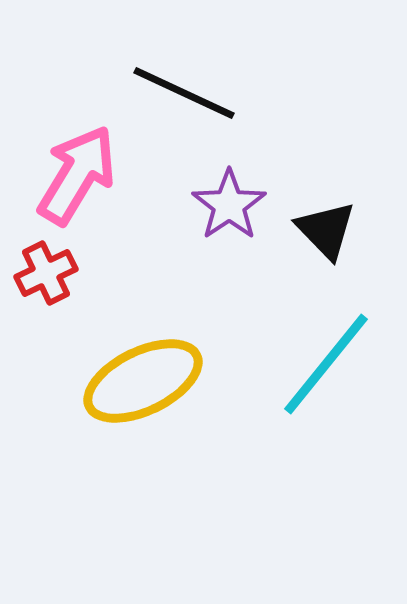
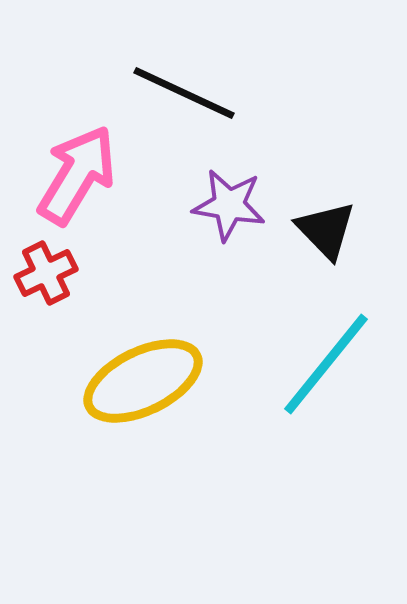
purple star: rotated 28 degrees counterclockwise
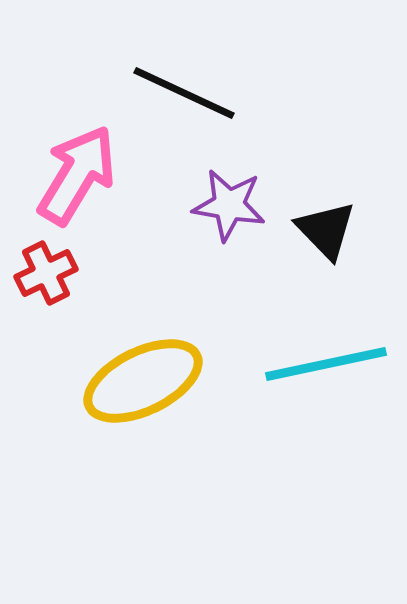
cyan line: rotated 39 degrees clockwise
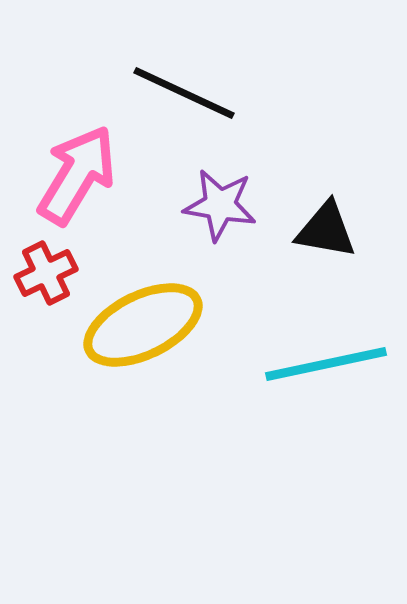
purple star: moved 9 px left
black triangle: rotated 36 degrees counterclockwise
yellow ellipse: moved 56 px up
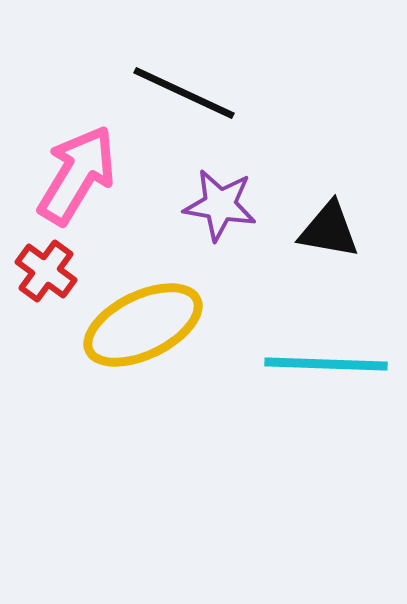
black triangle: moved 3 px right
red cross: moved 2 px up; rotated 28 degrees counterclockwise
cyan line: rotated 14 degrees clockwise
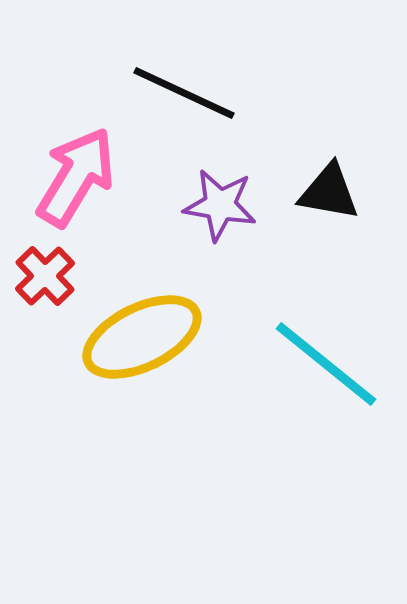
pink arrow: moved 1 px left, 2 px down
black triangle: moved 38 px up
red cross: moved 1 px left, 5 px down; rotated 10 degrees clockwise
yellow ellipse: moved 1 px left, 12 px down
cyan line: rotated 37 degrees clockwise
